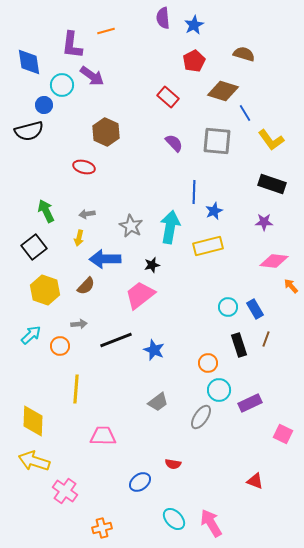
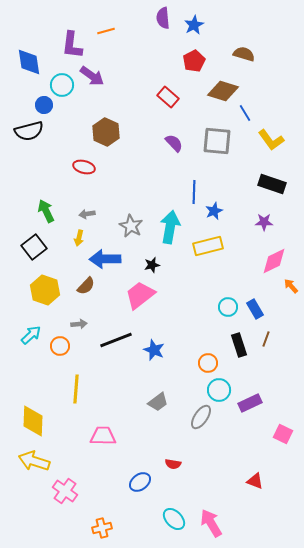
pink diamond at (274, 261): rotated 32 degrees counterclockwise
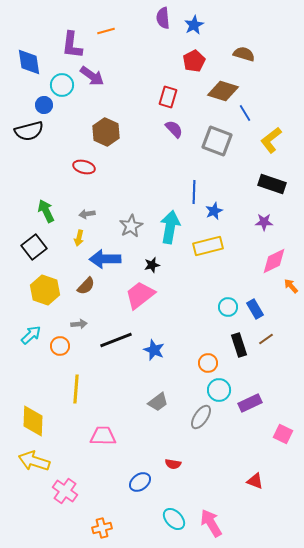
red rectangle at (168, 97): rotated 65 degrees clockwise
yellow L-shape at (271, 140): rotated 88 degrees clockwise
gray square at (217, 141): rotated 16 degrees clockwise
purple semicircle at (174, 143): moved 14 px up
gray star at (131, 226): rotated 15 degrees clockwise
brown line at (266, 339): rotated 35 degrees clockwise
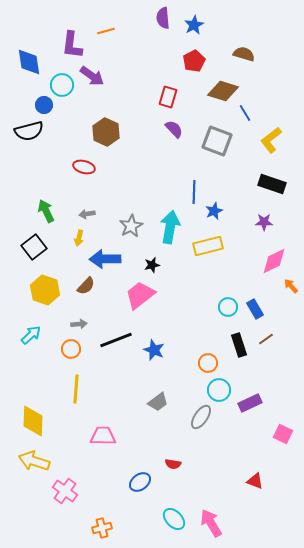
orange circle at (60, 346): moved 11 px right, 3 px down
